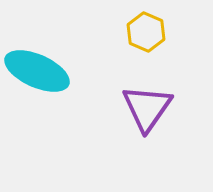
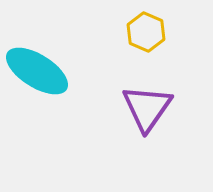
cyan ellipse: rotated 8 degrees clockwise
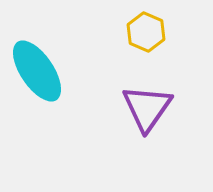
cyan ellipse: rotated 24 degrees clockwise
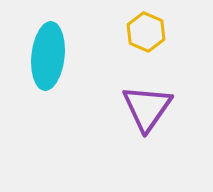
cyan ellipse: moved 11 px right, 15 px up; rotated 40 degrees clockwise
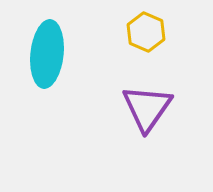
cyan ellipse: moved 1 px left, 2 px up
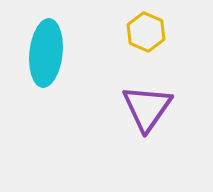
cyan ellipse: moved 1 px left, 1 px up
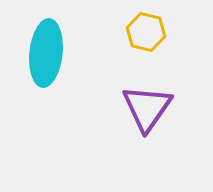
yellow hexagon: rotated 9 degrees counterclockwise
